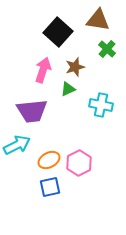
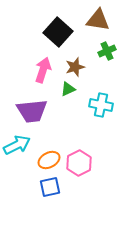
green cross: moved 2 px down; rotated 24 degrees clockwise
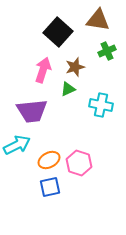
pink hexagon: rotated 15 degrees counterclockwise
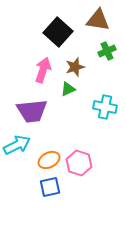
cyan cross: moved 4 px right, 2 px down
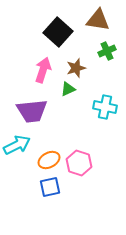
brown star: moved 1 px right, 1 px down
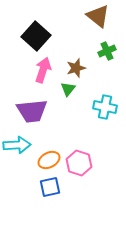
brown triangle: moved 4 px up; rotated 30 degrees clockwise
black square: moved 22 px left, 4 px down
green triangle: rotated 28 degrees counterclockwise
cyan arrow: rotated 24 degrees clockwise
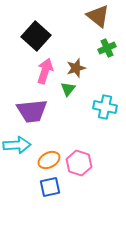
green cross: moved 3 px up
pink arrow: moved 2 px right, 1 px down
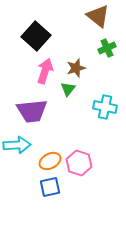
orange ellipse: moved 1 px right, 1 px down
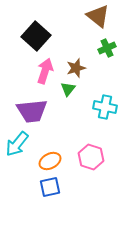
cyan arrow: moved 1 px up; rotated 132 degrees clockwise
pink hexagon: moved 12 px right, 6 px up
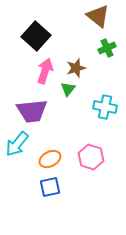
orange ellipse: moved 2 px up
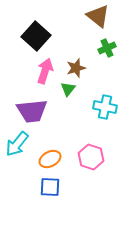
blue square: rotated 15 degrees clockwise
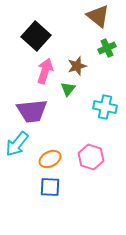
brown star: moved 1 px right, 2 px up
